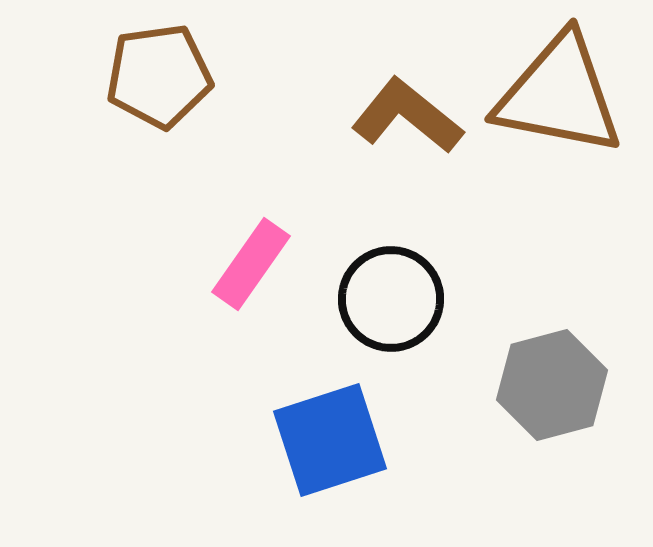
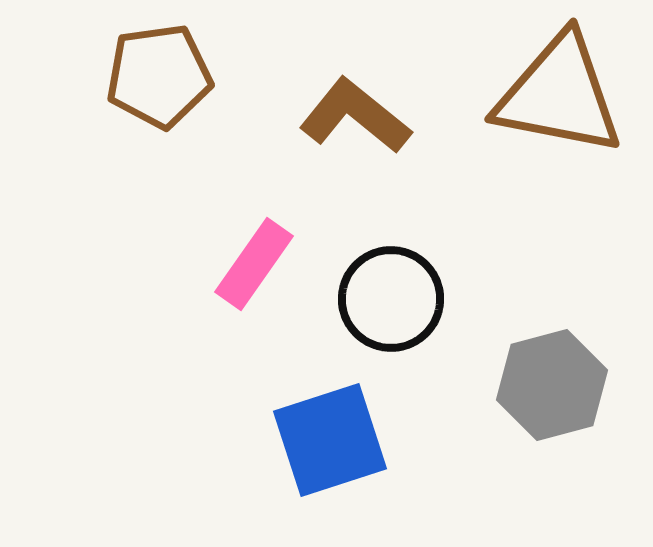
brown L-shape: moved 52 px left
pink rectangle: moved 3 px right
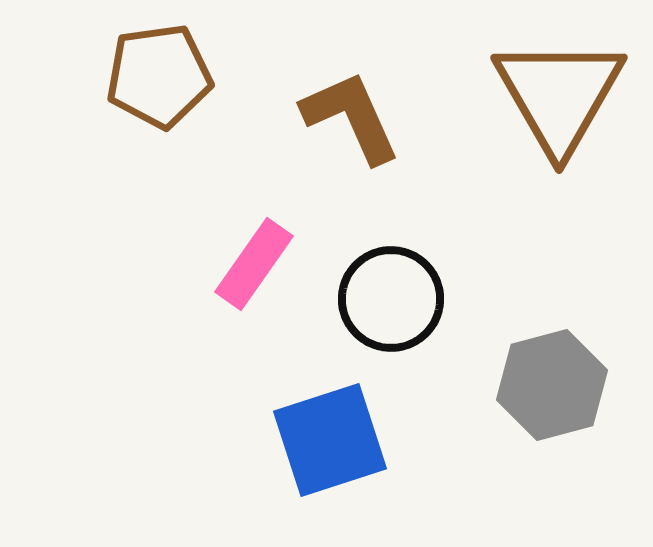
brown triangle: rotated 49 degrees clockwise
brown L-shape: moved 4 px left, 1 px down; rotated 27 degrees clockwise
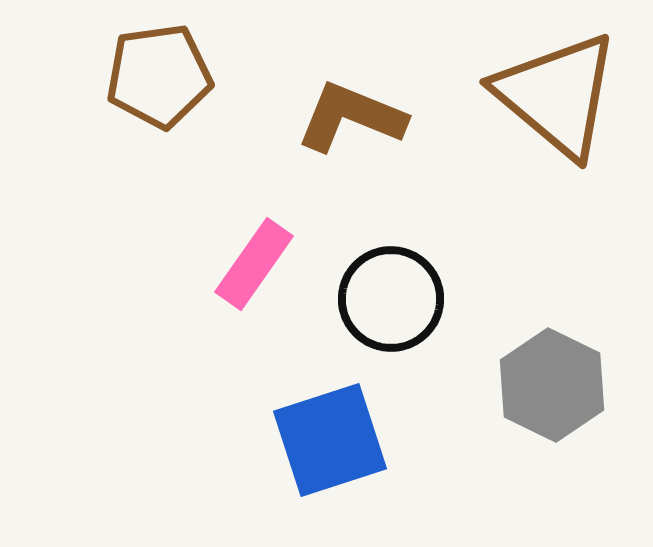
brown triangle: moved 2 px left; rotated 20 degrees counterclockwise
brown L-shape: rotated 44 degrees counterclockwise
gray hexagon: rotated 19 degrees counterclockwise
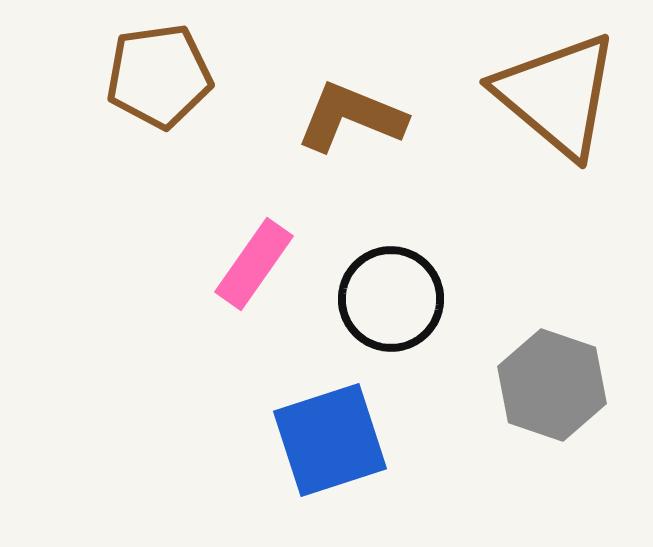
gray hexagon: rotated 7 degrees counterclockwise
